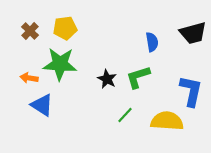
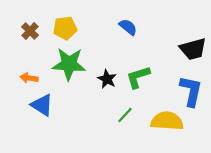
black trapezoid: moved 16 px down
blue semicircle: moved 24 px left, 15 px up; rotated 42 degrees counterclockwise
green star: moved 9 px right
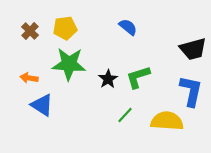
black star: moved 1 px right; rotated 12 degrees clockwise
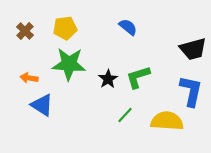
brown cross: moved 5 px left
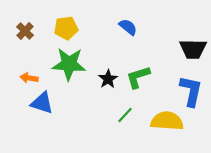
yellow pentagon: moved 1 px right
black trapezoid: rotated 16 degrees clockwise
blue triangle: moved 2 px up; rotated 15 degrees counterclockwise
